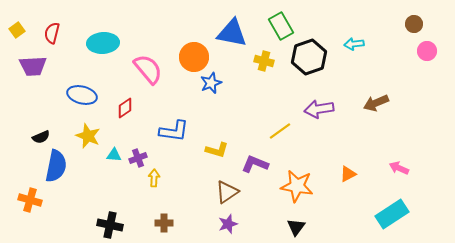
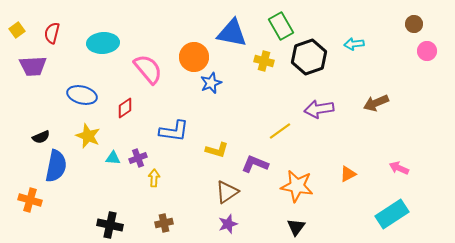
cyan triangle: moved 1 px left, 3 px down
brown cross: rotated 12 degrees counterclockwise
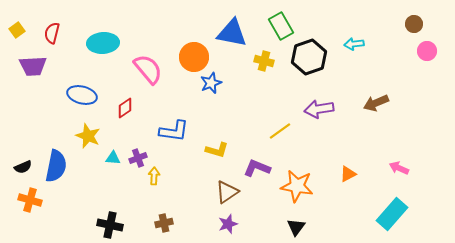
black semicircle: moved 18 px left, 30 px down
purple L-shape: moved 2 px right, 4 px down
yellow arrow: moved 2 px up
cyan rectangle: rotated 16 degrees counterclockwise
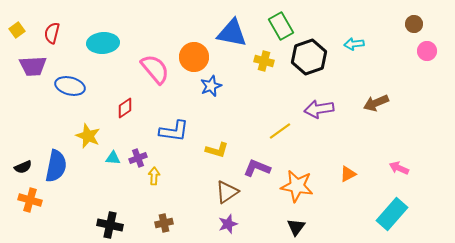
pink semicircle: moved 7 px right
blue star: moved 3 px down
blue ellipse: moved 12 px left, 9 px up
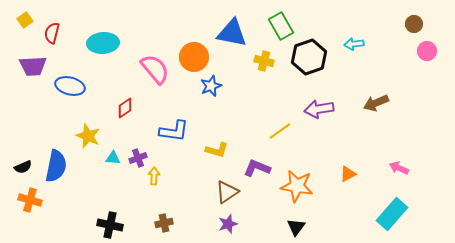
yellow square: moved 8 px right, 10 px up
